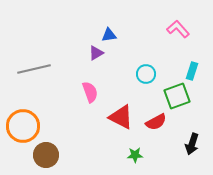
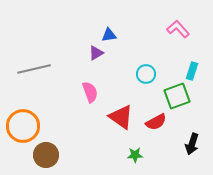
red triangle: rotated 8 degrees clockwise
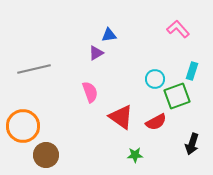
cyan circle: moved 9 px right, 5 px down
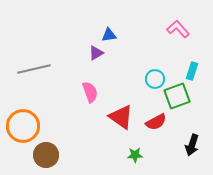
black arrow: moved 1 px down
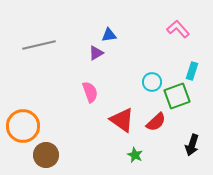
gray line: moved 5 px right, 24 px up
cyan circle: moved 3 px left, 3 px down
red triangle: moved 1 px right, 3 px down
red semicircle: rotated 15 degrees counterclockwise
green star: rotated 28 degrees clockwise
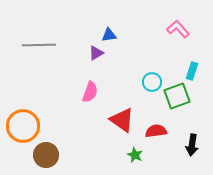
gray line: rotated 12 degrees clockwise
pink semicircle: rotated 40 degrees clockwise
red semicircle: moved 9 px down; rotated 145 degrees counterclockwise
black arrow: rotated 10 degrees counterclockwise
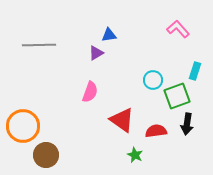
cyan rectangle: moved 3 px right
cyan circle: moved 1 px right, 2 px up
black arrow: moved 5 px left, 21 px up
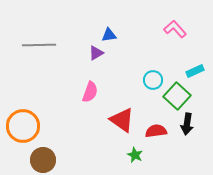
pink L-shape: moved 3 px left
cyan rectangle: rotated 48 degrees clockwise
green square: rotated 28 degrees counterclockwise
brown circle: moved 3 px left, 5 px down
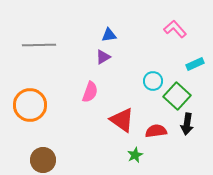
purple triangle: moved 7 px right, 4 px down
cyan rectangle: moved 7 px up
cyan circle: moved 1 px down
orange circle: moved 7 px right, 21 px up
green star: rotated 21 degrees clockwise
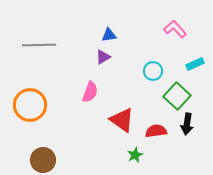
cyan circle: moved 10 px up
